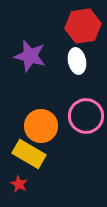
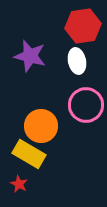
pink circle: moved 11 px up
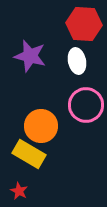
red hexagon: moved 1 px right, 2 px up; rotated 12 degrees clockwise
red star: moved 7 px down
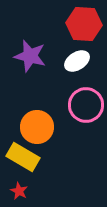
white ellipse: rotated 70 degrees clockwise
orange circle: moved 4 px left, 1 px down
yellow rectangle: moved 6 px left, 3 px down
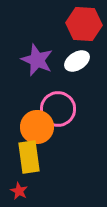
purple star: moved 7 px right, 4 px down; rotated 8 degrees clockwise
pink circle: moved 28 px left, 4 px down
yellow rectangle: moved 6 px right; rotated 52 degrees clockwise
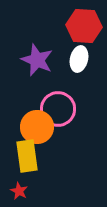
red hexagon: moved 2 px down
white ellipse: moved 2 px right, 2 px up; rotated 45 degrees counterclockwise
yellow rectangle: moved 2 px left, 1 px up
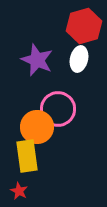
red hexagon: rotated 20 degrees counterclockwise
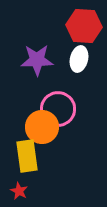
red hexagon: rotated 20 degrees clockwise
purple star: rotated 24 degrees counterclockwise
orange circle: moved 5 px right
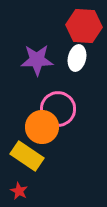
white ellipse: moved 2 px left, 1 px up
yellow rectangle: rotated 48 degrees counterclockwise
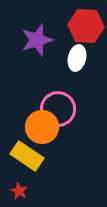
red hexagon: moved 2 px right
purple star: moved 20 px up; rotated 16 degrees counterclockwise
